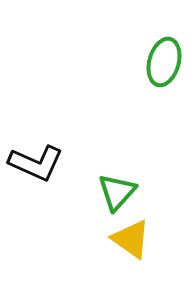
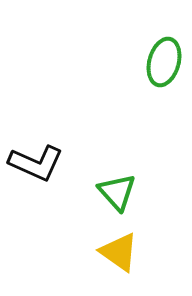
green triangle: rotated 24 degrees counterclockwise
yellow triangle: moved 12 px left, 13 px down
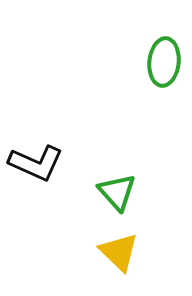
green ellipse: rotated 9 degrees counterclockwise
yellow triangle: rotated 9 degrees clockwise
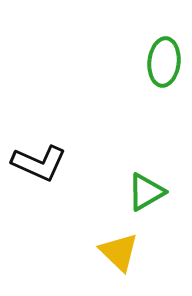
black L-shape: moved 3 px right
green triangle: moved 29 px right; rotated 42 degrees clockwise
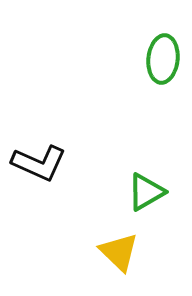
green ellipse: moved 1 px left, 3 px up
